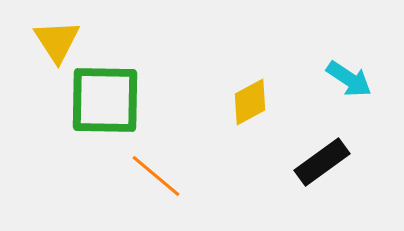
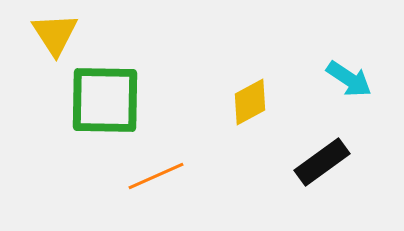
yellow triangle: moved 2 px left, 7 px up
orange line: rotated 64 degrees counterclockwise
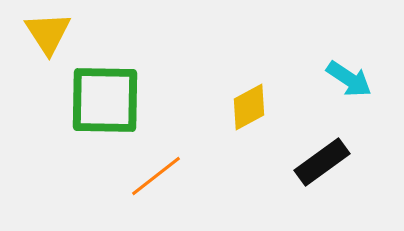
yellow triangle: moved 7 px left, 1 px up
yellow diamond: moved 1 px left, 5 px down
orange line: rotated 14 degrees counterclockwise
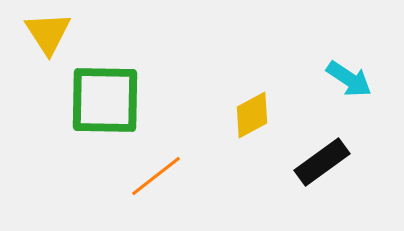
yellow diamond: moved 3 px right, 8 px down
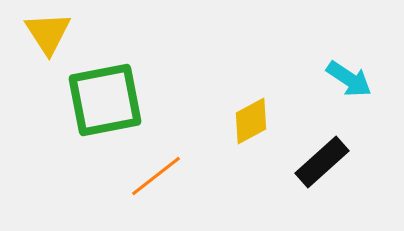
green square: rotated 12 degrees counterclockwise
yellow diamond: moved 1 px left, 6 px down
black rectangle: rotated 6 degrees counterclockwise
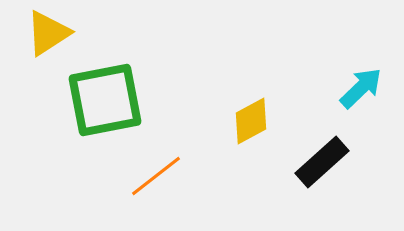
yellow triangle: rotated 30 degrees clockwise
cyan arrow: moved 12 px right, 9 px down; rotated 78 degrees counterclockwise
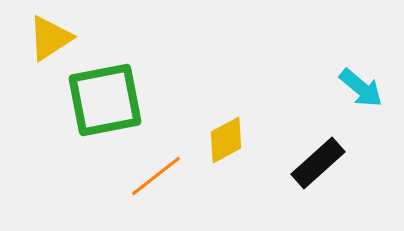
yellow triangle: moved 2 px right, 5 px down
cyan arrow: rotated 84 degrees clockwise
yellow diamond: moved 25 px left, 19 px down
black rectangle: moved 4 px left, 1 px down
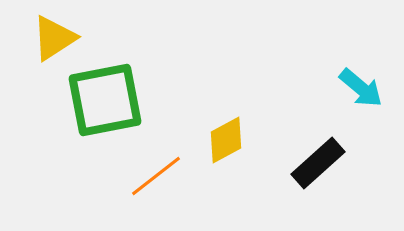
yellow triangle: moved 4 px right
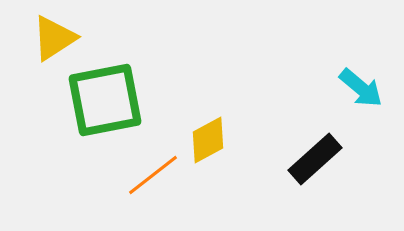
yellow diamond: moved 18 px left
black rectangle: moved 3 px left, 4 px up
orange line: moved 3 px left, 1 px up
